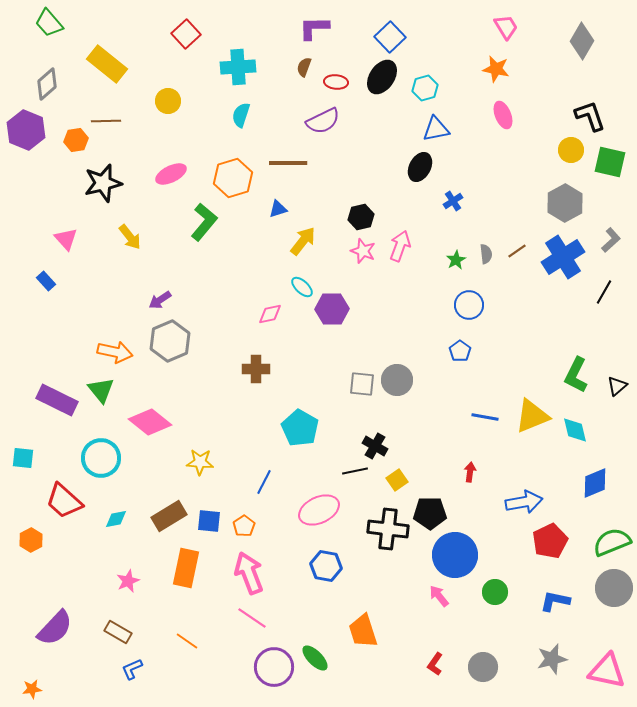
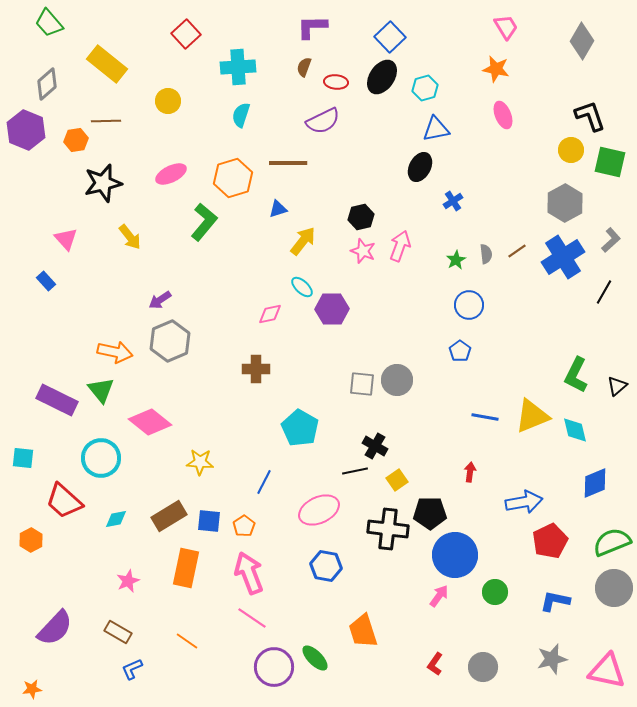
purple L-shape at (314, 28): moved 2 px left, 1 px up
pink arrow at (439, 596): rotated 75 degrees clockwise
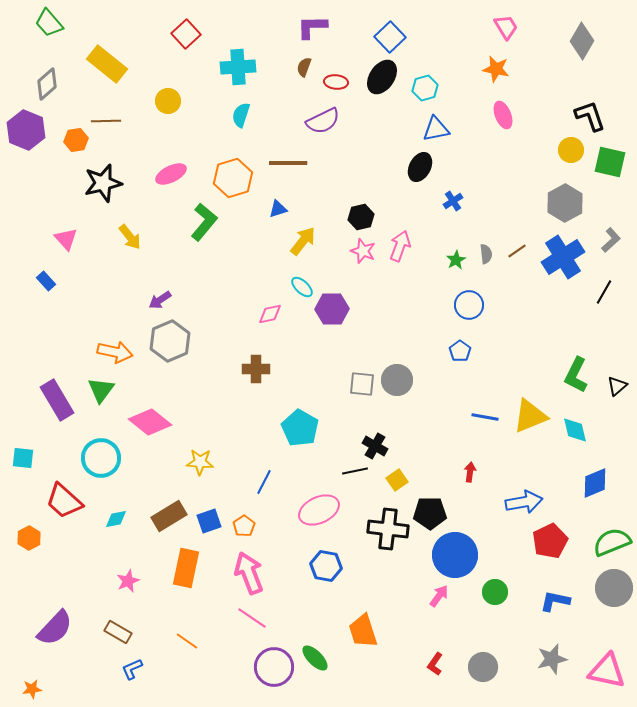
green triangle at (101, 390): rotated 16 degrees clockwise
purple rectangle at (57, 400): rotated 33 degrees clockwise
yellow triangle at (532, 416): moved 2 px left
blue square at (209, 521): rotated 25 degrees counterclockwise
orange hexagon at (31, 540): moved 2 px left, 2 px up
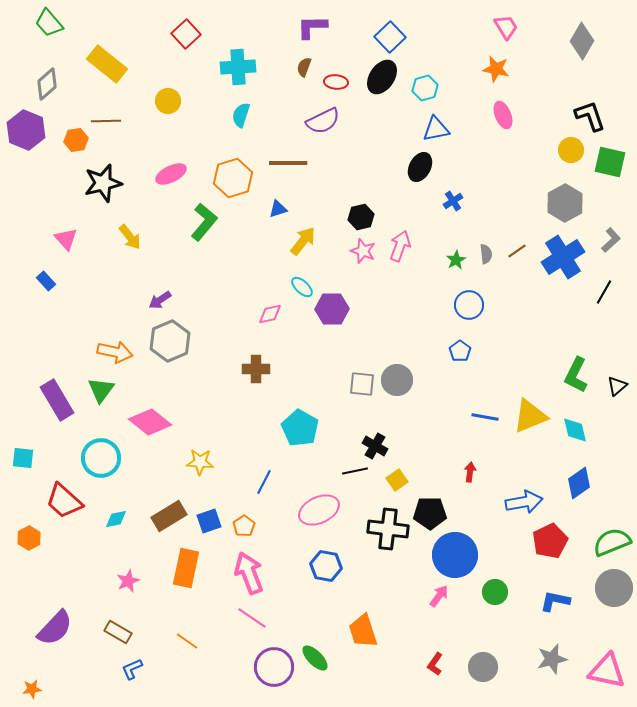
blue diamond at (595, 483): moved 16 px left; rotated 12 degrees counterclockwise
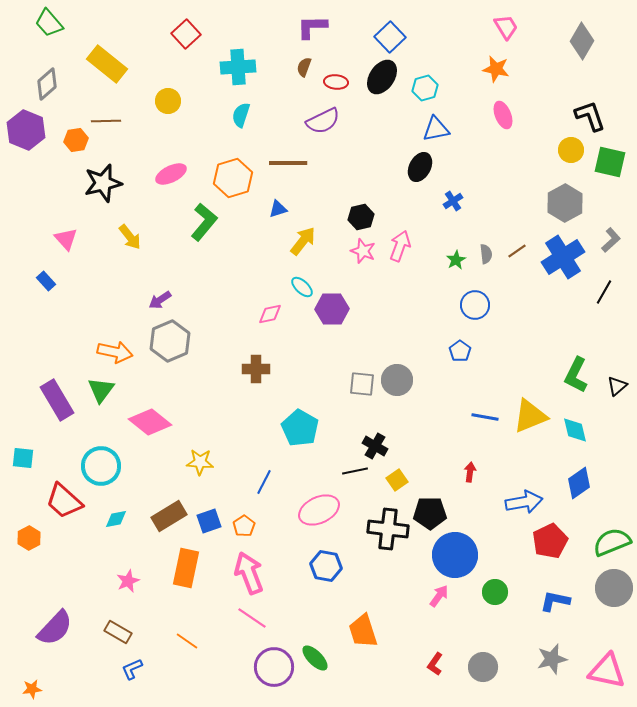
blue circle at (469, 305): moved 6 px right
cyan circle at (101, 458): moved 8 px down
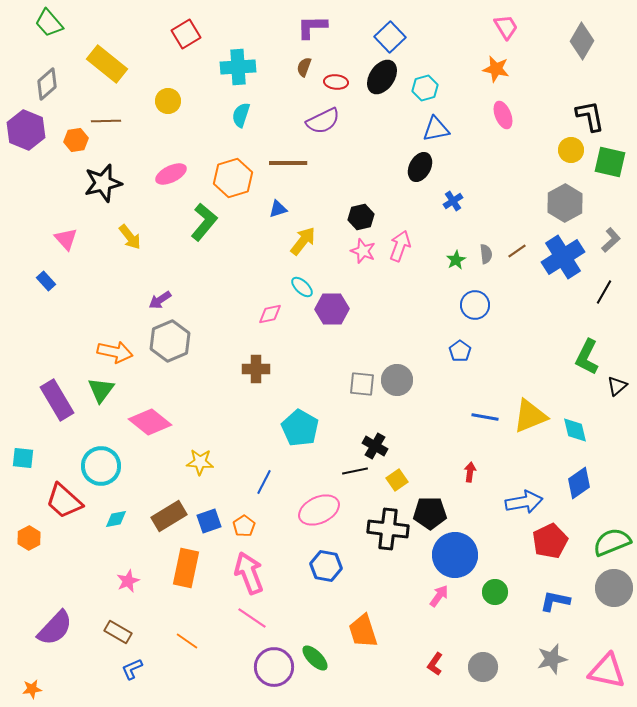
red square at (186, 34): rotated 12 degrees clockwise
black L-shape at (590, 116): rotated 8 degrees clockwise
green L-shape at (576, 375): moved 11 px right, 18 px up
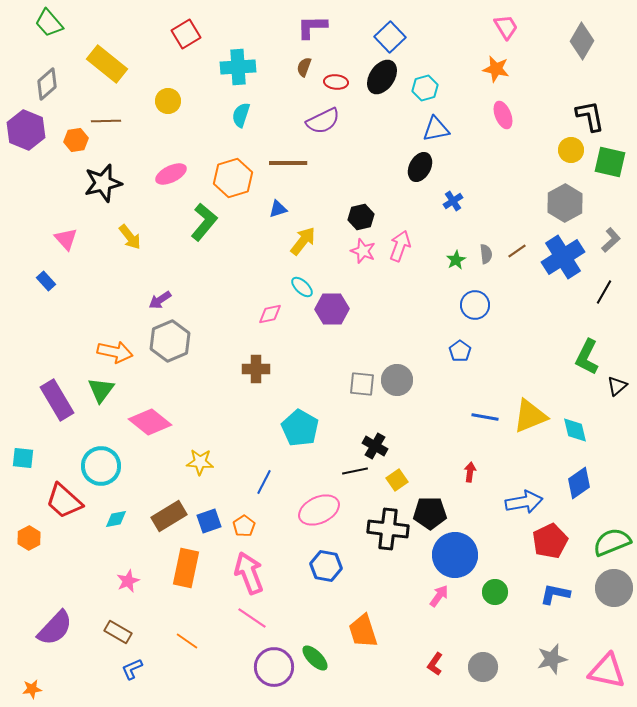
blue L-shape at (555, 601): moved 7 px up
